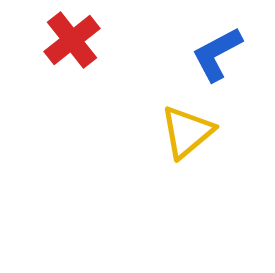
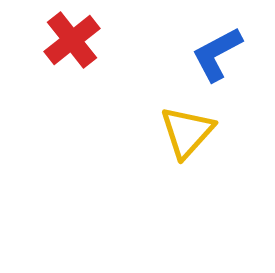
yellow triangle: rotated 8 degrees counterclockwise
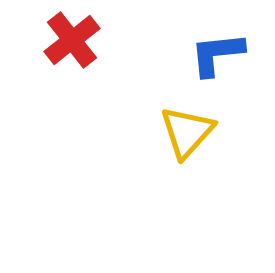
blue L-shape: rotated 22 degrees clockwise
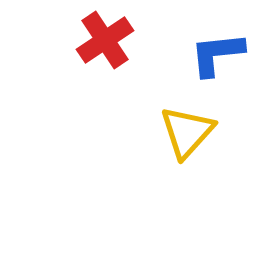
red cross: moved 33 px right; rotated 4 degrees clockwise
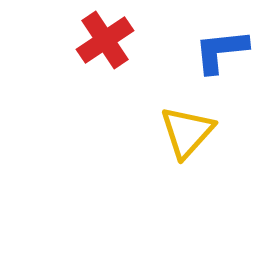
blue L-shape: moved 4 px right, 3 px up
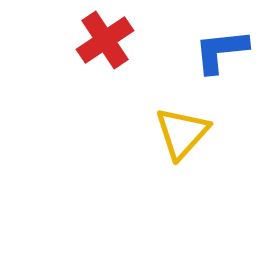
yellow triangle: moved 5 px left, 1 px down
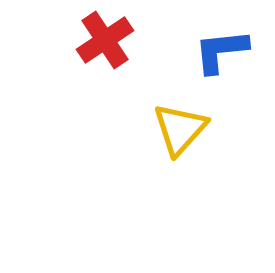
yellow triangle: moved 2 px left, 4 px up
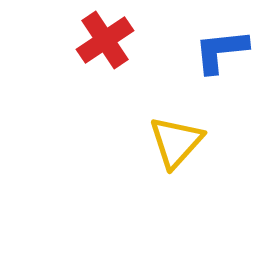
yellow triangle: moved 4 px left, 13 px down
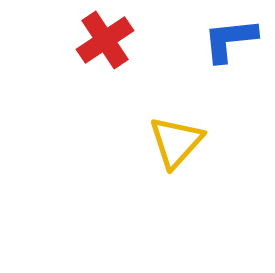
blue L-shape: moved 9 px right, 11 px up
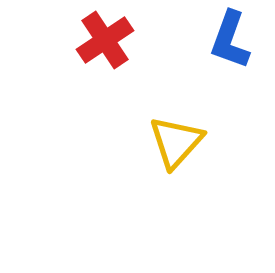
blue L-shape: rotated 64 degrees counterclockwise
